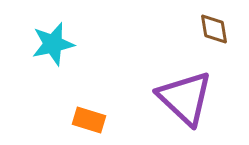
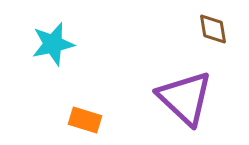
brown diamond: moved 1 px left
orange rectangle: moved 4 px left
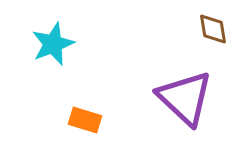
cyan star: rotated 9 degrees counterclockwise
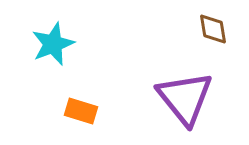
purple triangle: rotated 8 degrees clockwise
orange rectangle: moved 4 px left, 9 px up
